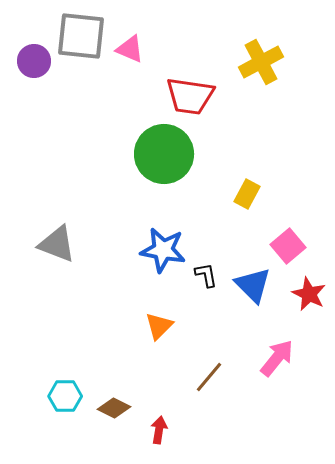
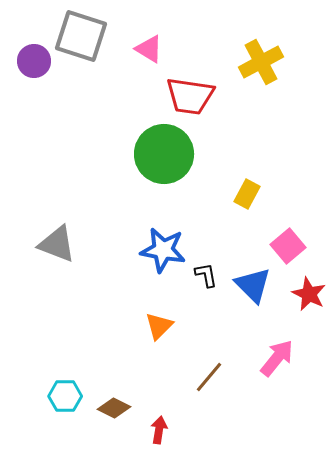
gray square: rotated 12 degrees clockwise
pink triangle: moved 19 px right; rotated 8 degrees clockwise
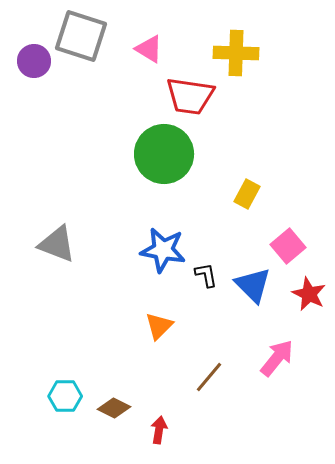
yellow cross: moved 25 px left, 9 px up; rotated 30 degrees clockwise
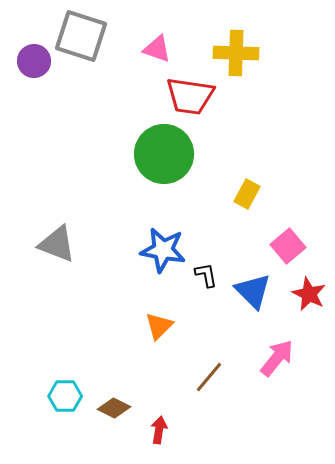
pink triangle: moved 8 px right; rotated 12 degrees counterclockwise
blue triangle: moved 6 px down
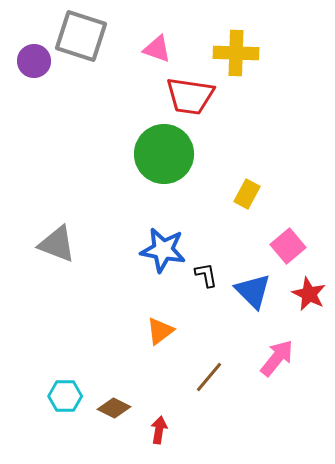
orange triangle: moved 1 px right, 5 px down; rotated 8 degrees clockwise
